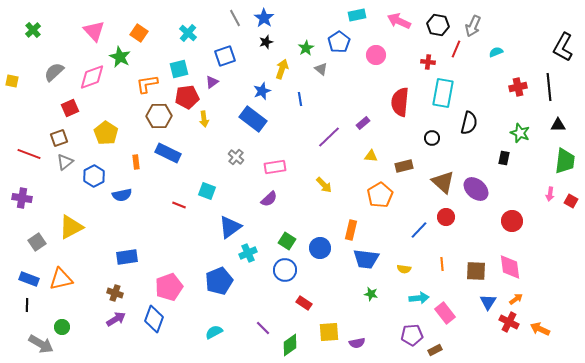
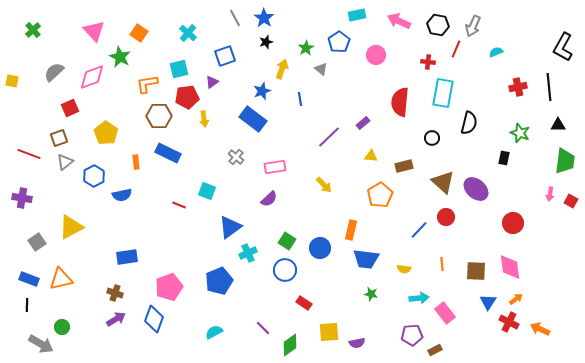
red circle at (512, 221): moved 1 px right, 2 px down
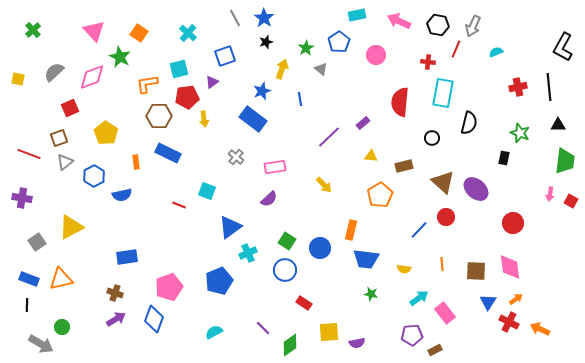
yellow square at (12, 81): moved 6 px right, 2 px up
cyan arrow at (419, 298): rotated 30 degrees counterclockwise
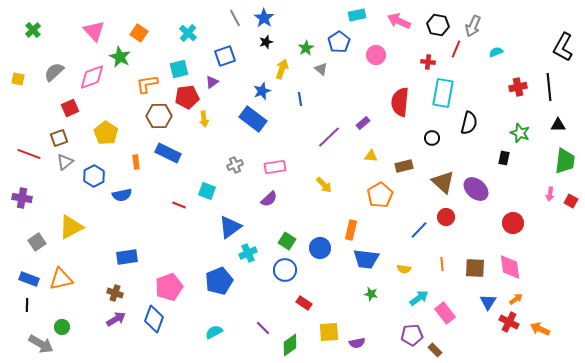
gray cross at (236, 157): moved 1 px left, 8 px down; rotated 28 degrees clockwise
brown square at (476, 271): moved 1 px left, 3 px up
brown rectangle at (435, 350): rotated 72 degrees clockwise
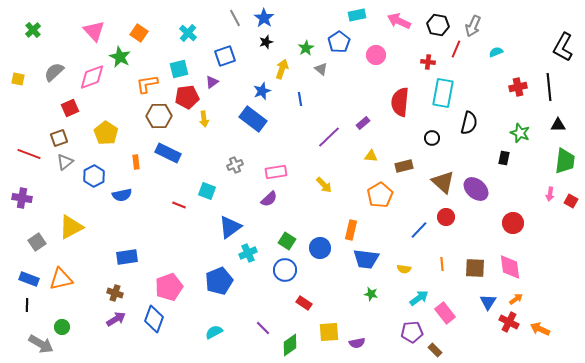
pink rectangle at (275, 167): moved 1 px right, 5 px down
purple pentagon at (412, 335): moved 3 px up
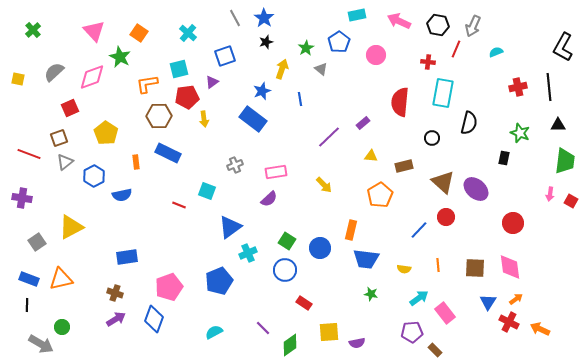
orange line at (442, 264): moved 4 px left, 1 px down
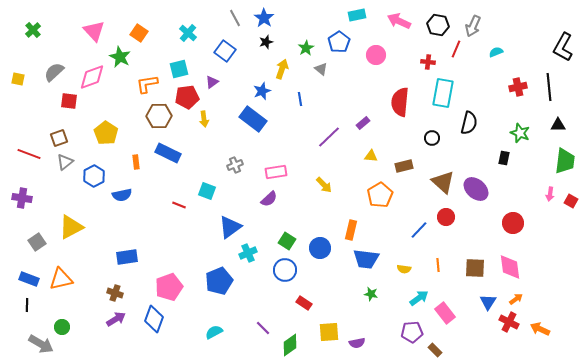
blue square at (225, 56): moved 5 px up; rotated 35 degrees counterclockwise
red square at (70, 108): moved 1 px left, 7 px up; rotated 30 degrees clockwise
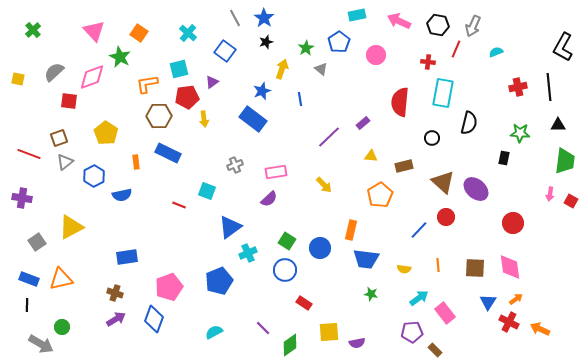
green star at (520, 133): rotated 18 degrees counterclockwise
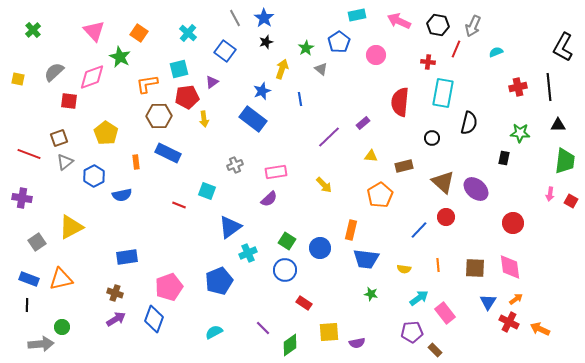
gray arrow at (41, 344): rotated 35 degrees counterclockwise
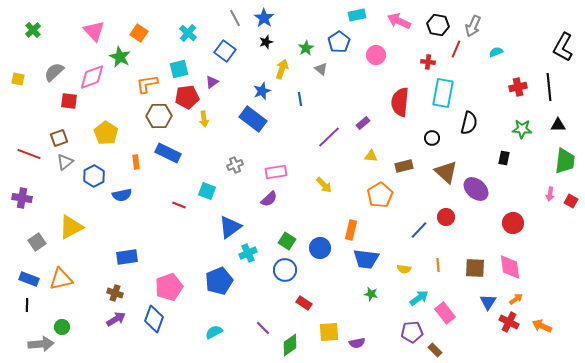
green star at (520, 133): moved 2 px right, 4 px up
brown triangle at (443, 182): moved 3 px right, 10 px up
orange arrow at (540, 329): moved 2 px right, 3 px up
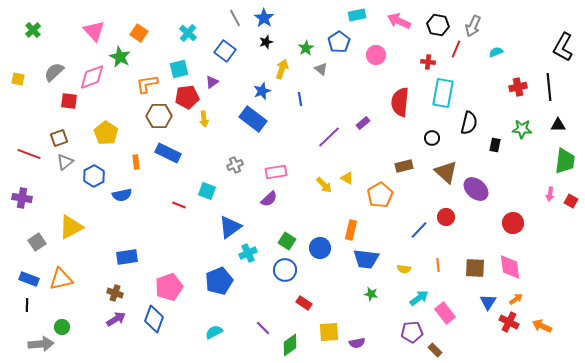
yellow triangle at (371, 156): moved 24 px left, 22 px down; rotated 24 degrees clockwise
black rectangle at (504, 158): moved 9 px left, 13 px up
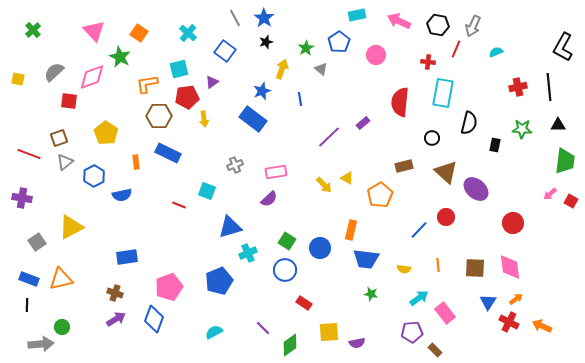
pink arrow at (550, 194): rotated 40 degrees clockwise
blue triangle at (230, 227): rotated 20 degrees clockwise
